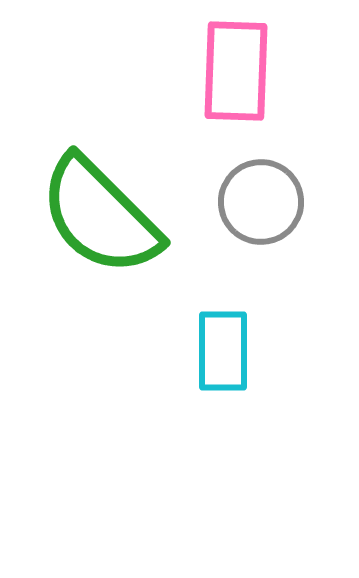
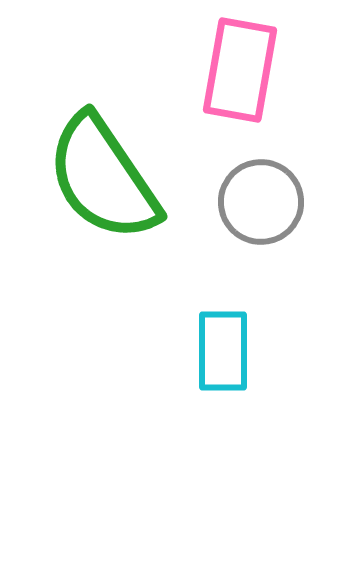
pink rectangle: moved 4 px right, 1 px up; rotated 8 degrees clockwise
green semicircle: moved 3 px right, 38 px up; rotated 11 degrees clockwise
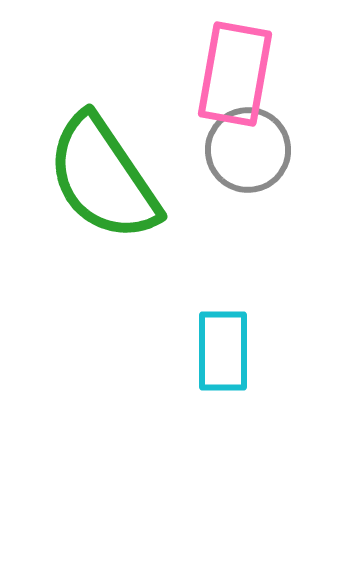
pink rectangle: moved 5 px left, 4 px down
gray circle: moved 13 px left, 52 px up
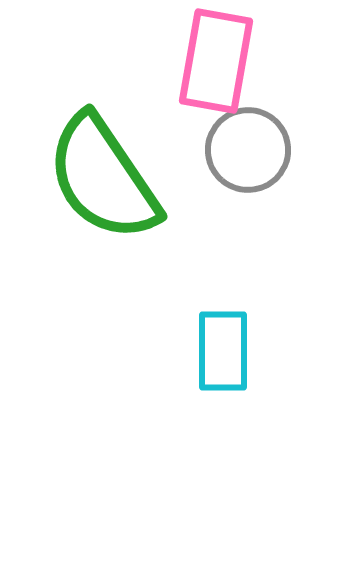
pink rectangle: moved 19 px left, 13 px up
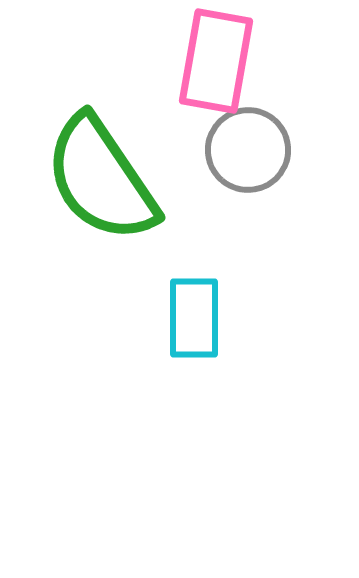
green semicircle: moved 2 px left, 1 px down
cyan rectangle: moved 29 px left, 33 px up
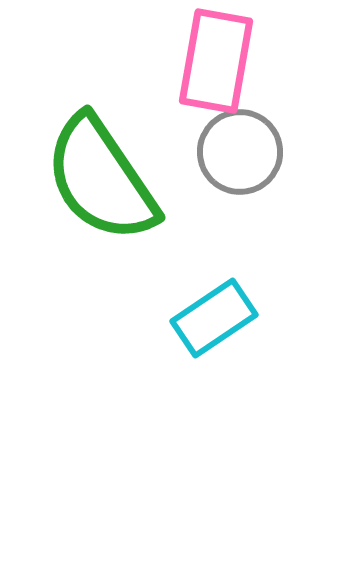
gray circle: moved 8 px left, 2 px down
cyan rectangle: moved 20 px right; rotated 56 degrees clockwise
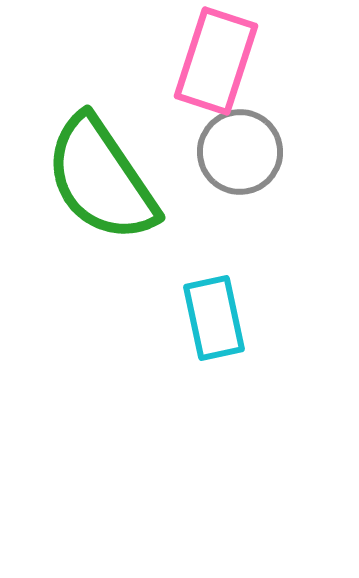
pink rectangle: rotated 8 degrees clockwise
cyan rectangle: rotated 68 degrees counterclockwise
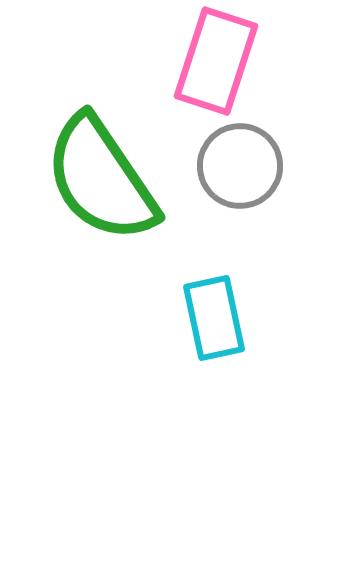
gray circle: moved 14 px down
